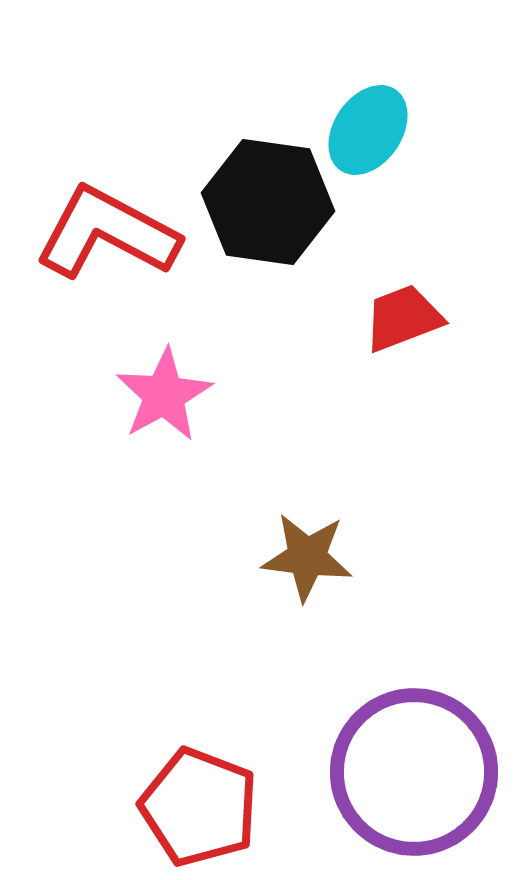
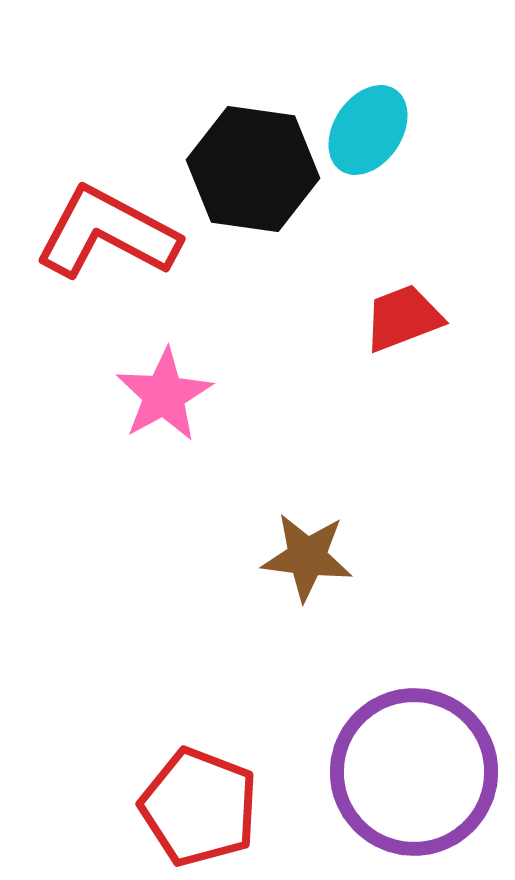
black hexagon: moved 15 px left, 33 px up
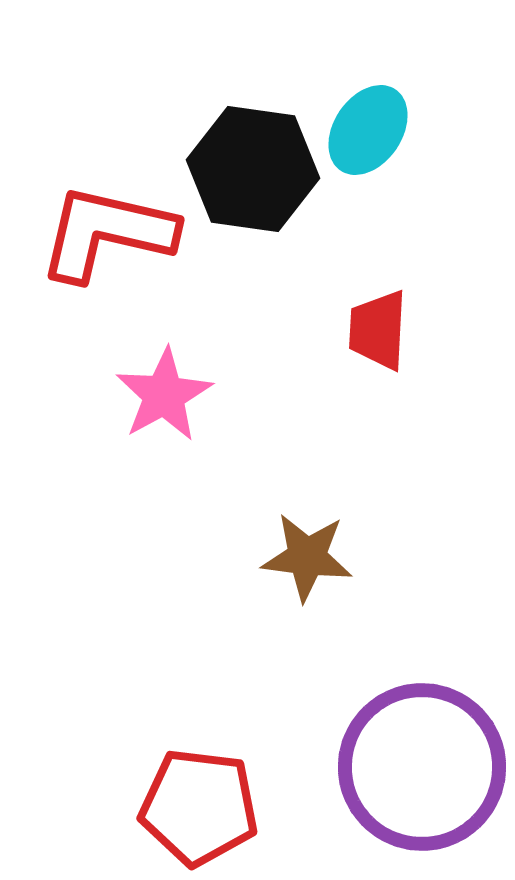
red L-shape: rotated 15 degrees counterclockwise
red trapezoid: moved 25 px left, 12 px down; rotated 66 degrees counterclockwise
purple circle: moved 8 px right, 5 px up
red pentagon: rotated 14 degrees counterclockwise
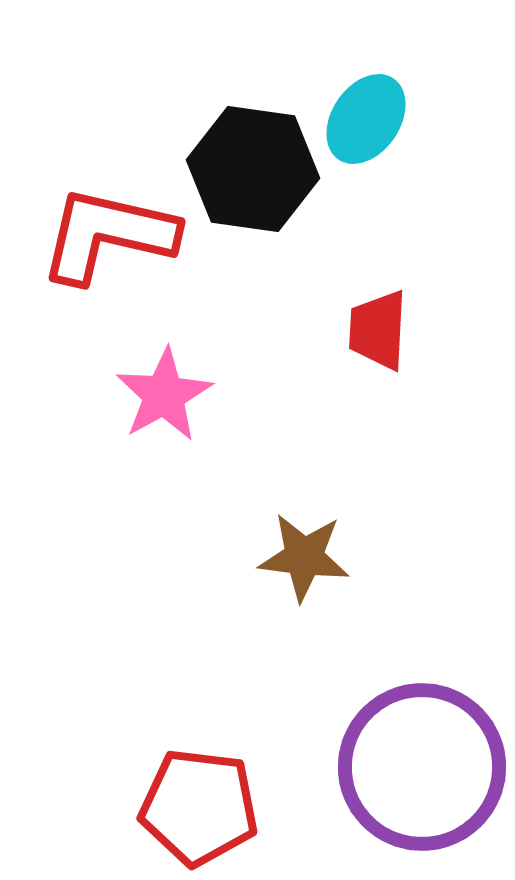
cyan ellipse: moved 2 px left, 11 px up
red L-shape: moved 1 px right, 2 px down
brown star: moved 3 px left
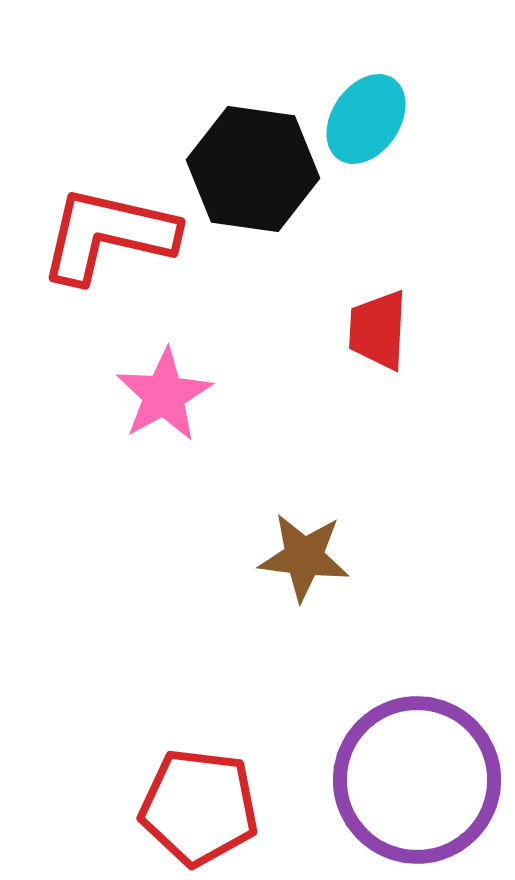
purple circle: moved 5 px left, 13 px down
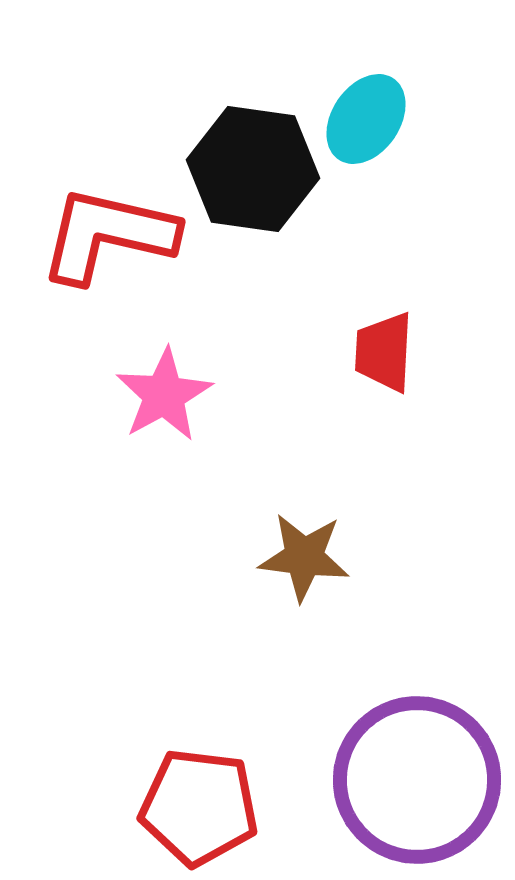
red trapezoid: moved 6 px right, 22 px down
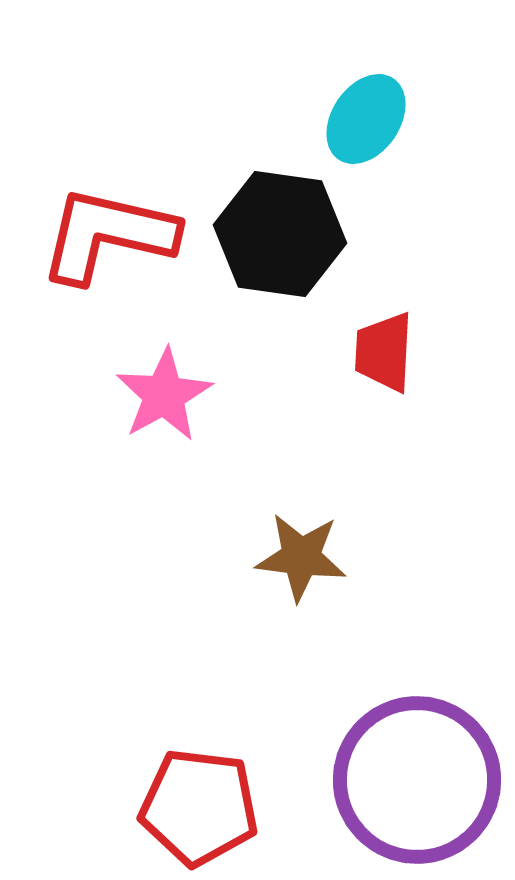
black hexagon: moved 27 px right, 65 px down
brown star: moved 3 px left
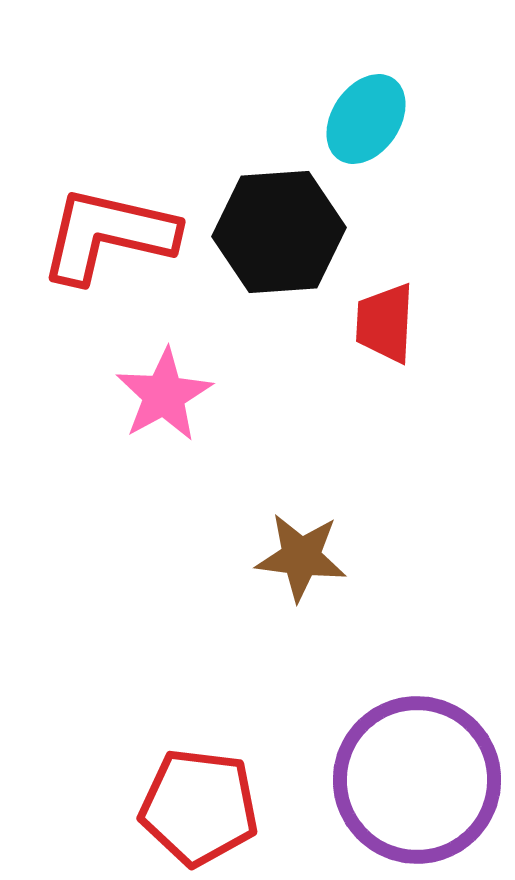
black hexagon: moved 1 px left, 2 px up; rotated 12 degrees counterclockwise
red trapezoid: moved 1 px right, 29 px up
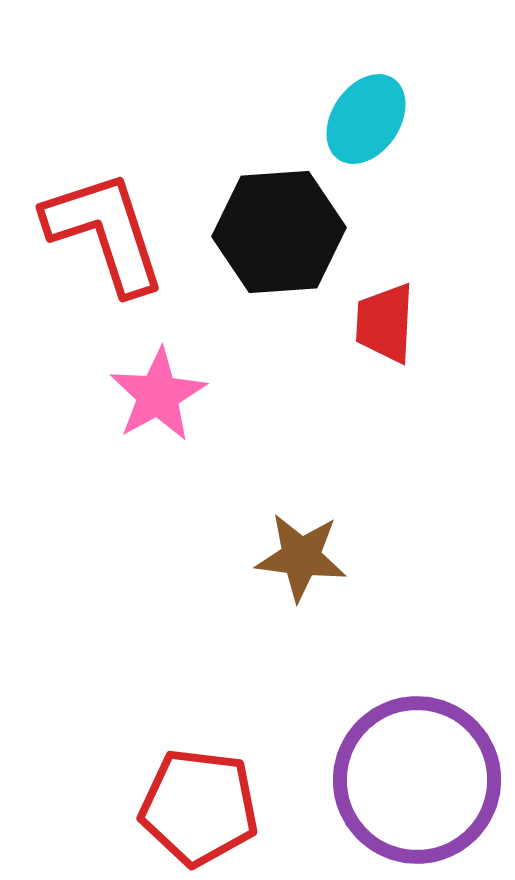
red L-shape: moved 3 px left, 3 px up; rotated 59 degrees clockwise
pink star: moved 6 px left
